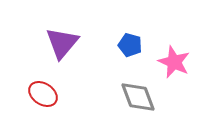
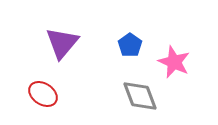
blue pentagon: rotated 20 degrees clockwise
gray diamond: moved 2 px right, 1 px up
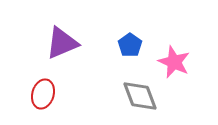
purple triangle: rotated 27 degrees clockwise
red ellipse: rotated 72 degrees clockwise
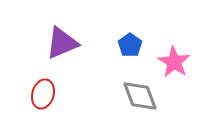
pink star: rotated 8 degrees clockwise
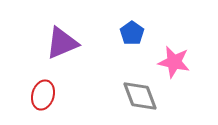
blue pentagon: moved 2 px right, 12 px up
pink star: rotated 20 degrees counterclockwise
red ellipse: moved 1 px down
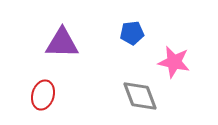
blue pentagon: rotated 30 degrees clockwise
purple triangle: rotated 24 degrees clockwise
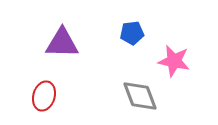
pink star: moved 1 px up
red ellipse: moved 1 px right, 1 px down
